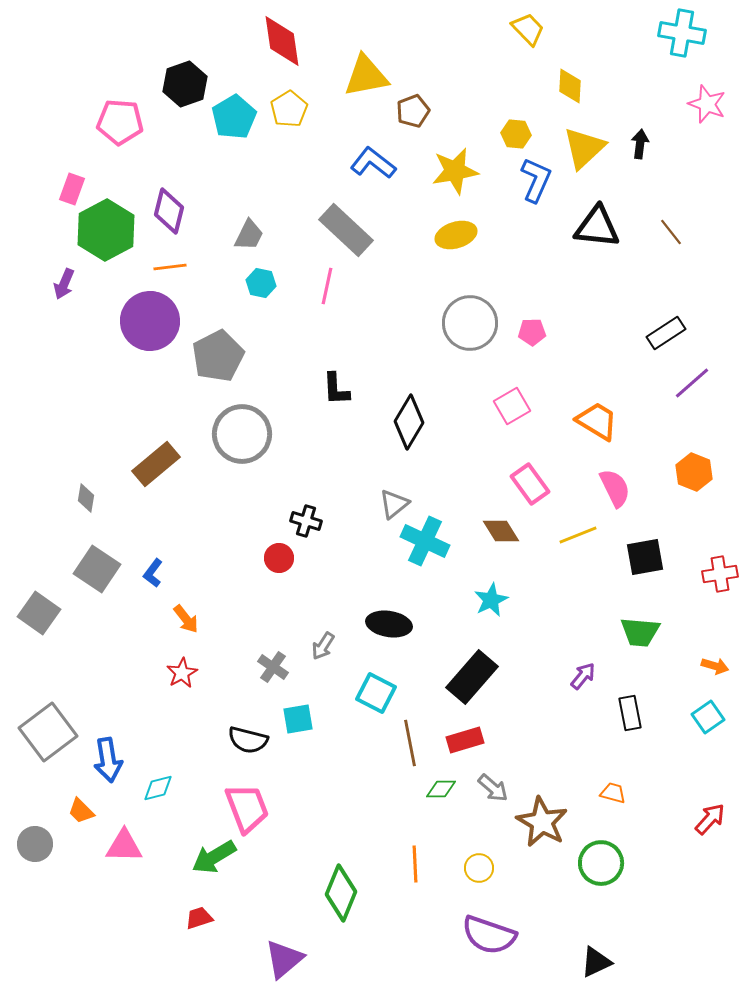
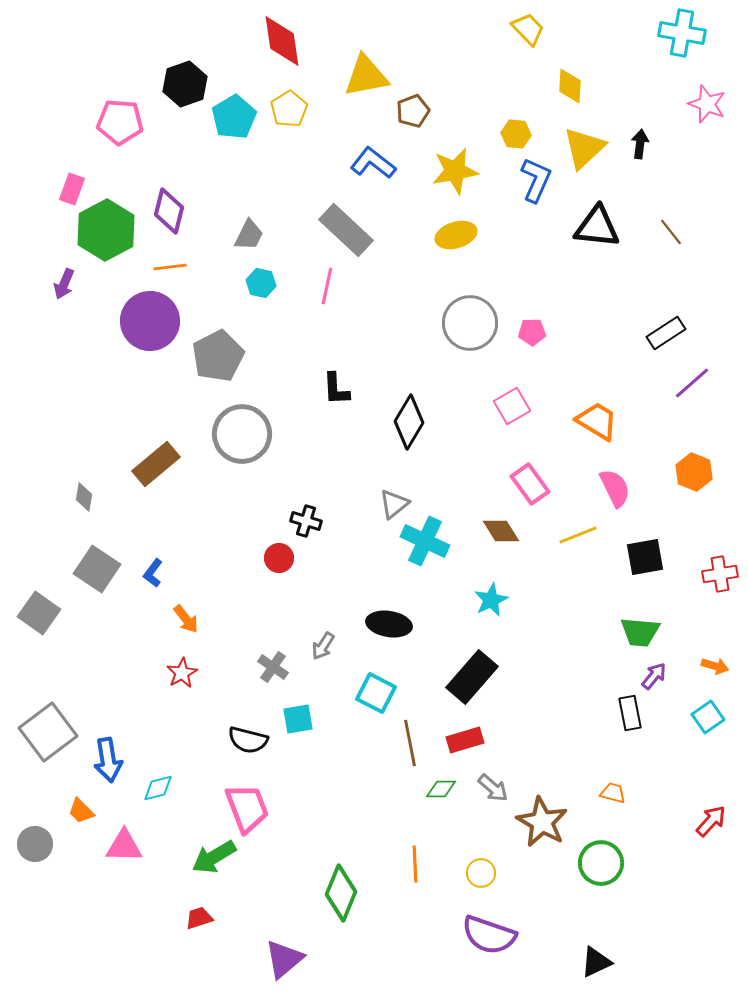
gray diamond at (86, 498): moved 2 px left, 1 px up
purple arrow at (583, 676): moved 71 px right
red arrow at (710, 819): moved 1 px right, 2 px down
yellow circle at (479, 868): moved 2 px right, 5 px down
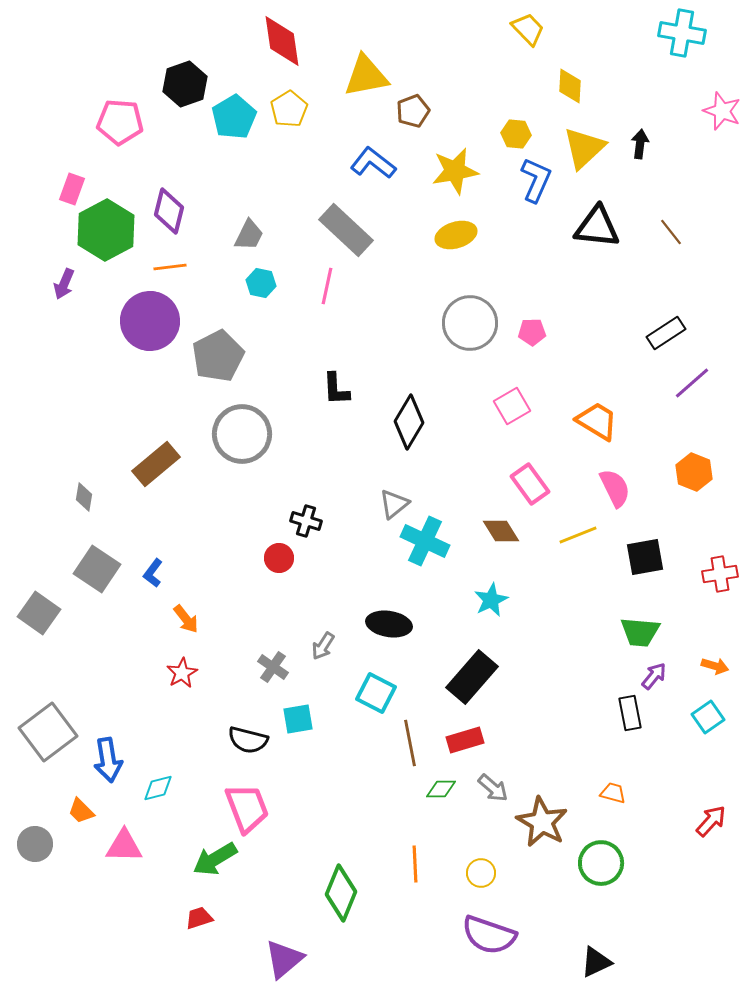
pink star at (707, 104): moved 15 px right, 7 px down
green arrow at (214, 857): moved 1 px right, 2 px down
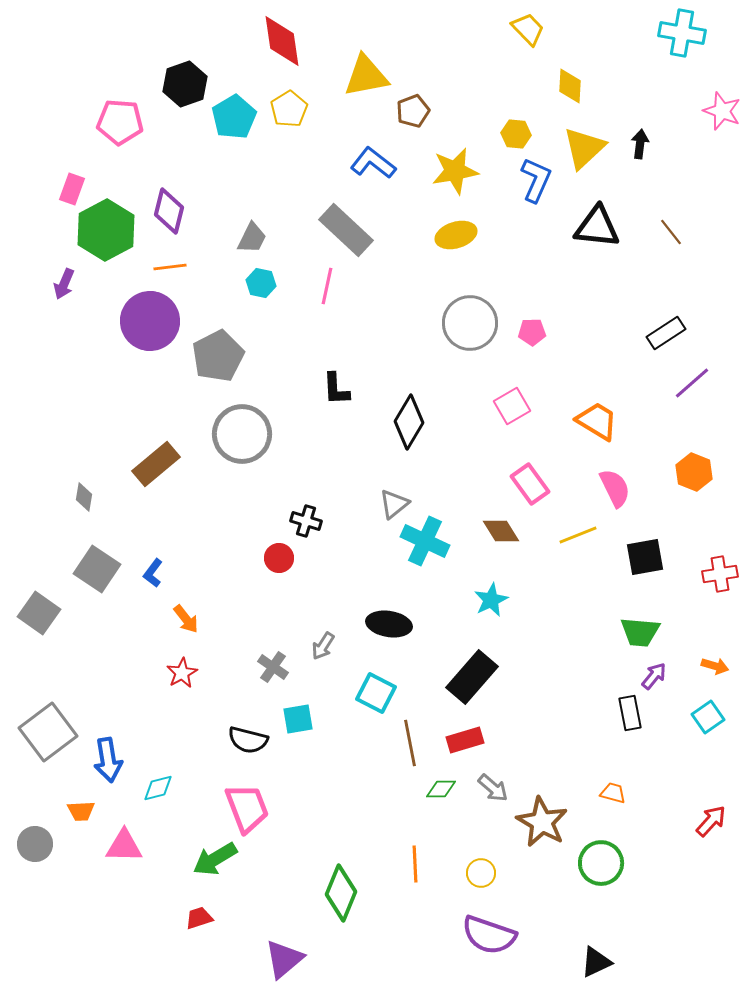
gray trapezoid at (249, 235): moved 3 px right, 3 px down
orange trapezoid at (81, 811): rotated 48 degrees counterclockwise
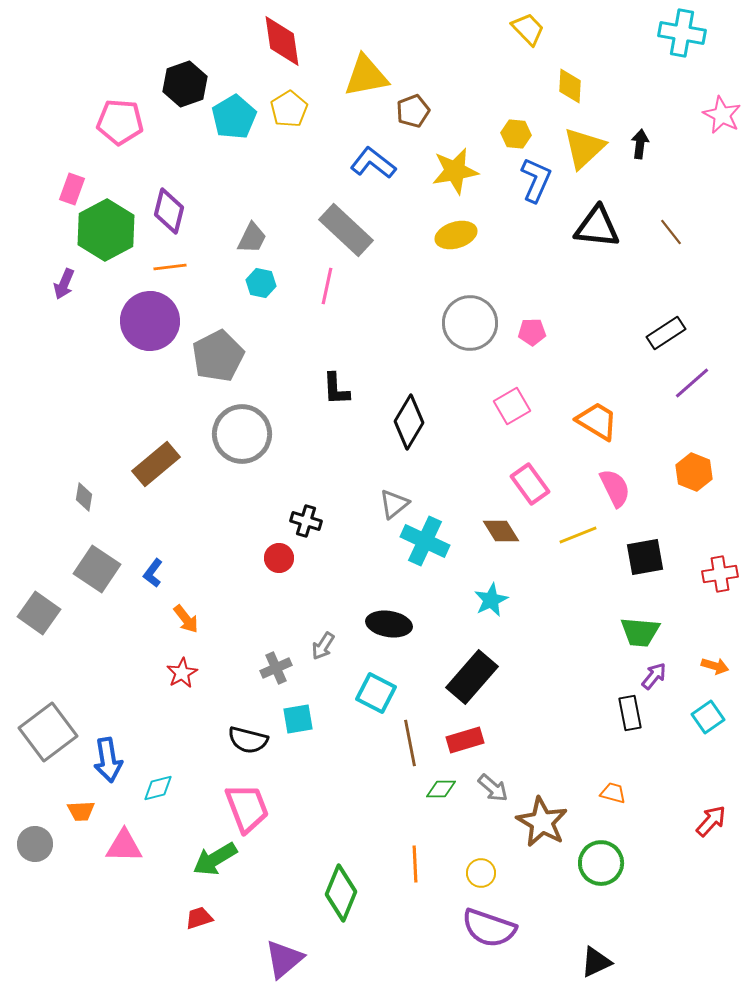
pink star at (722, 111): moved 4 px down; rotated 6 degrees clockwise
gray cross at (273, 667): moved 3 px right, 1 px down; rotated 32 degrees clockwise
purple semicircle at (489, 935): moved 7 px up
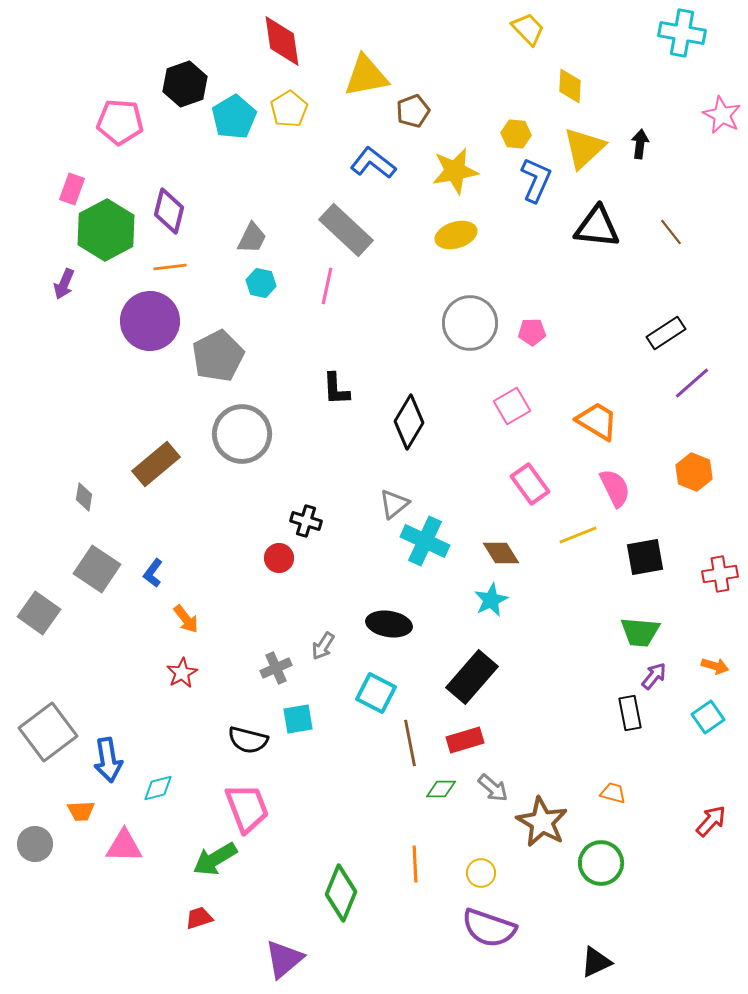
brown diamond at (501, 531): moved 22 px down
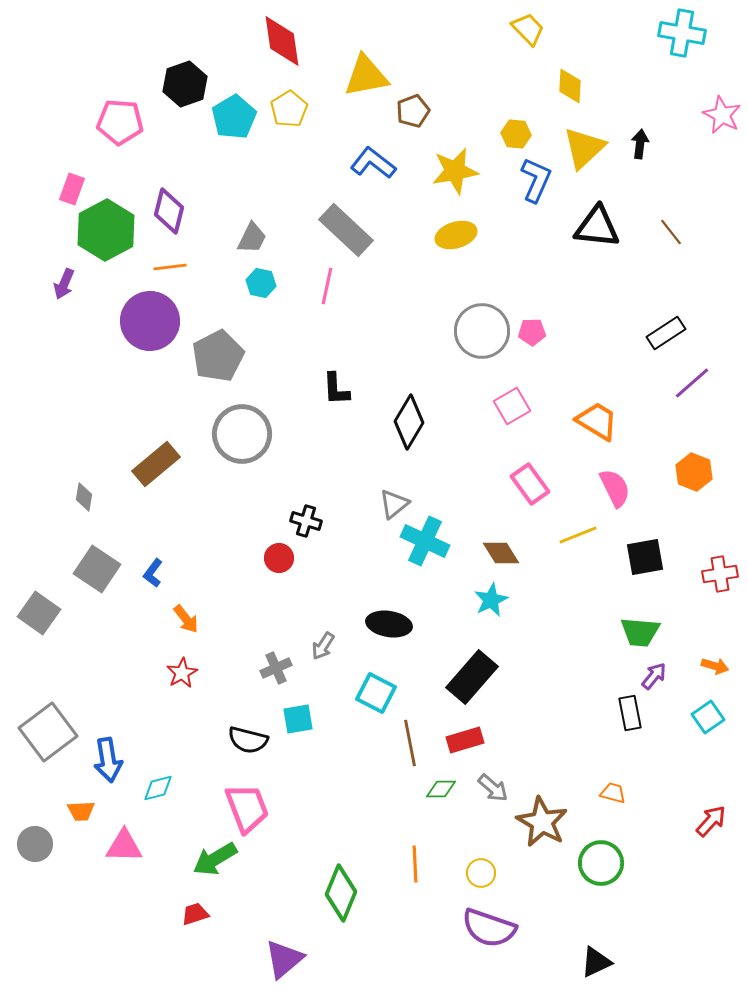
gray circle at (470, 323): moved 12 px right, 8 px down
red trapezoid at (199, 918): moved 4 px left, 4 px up
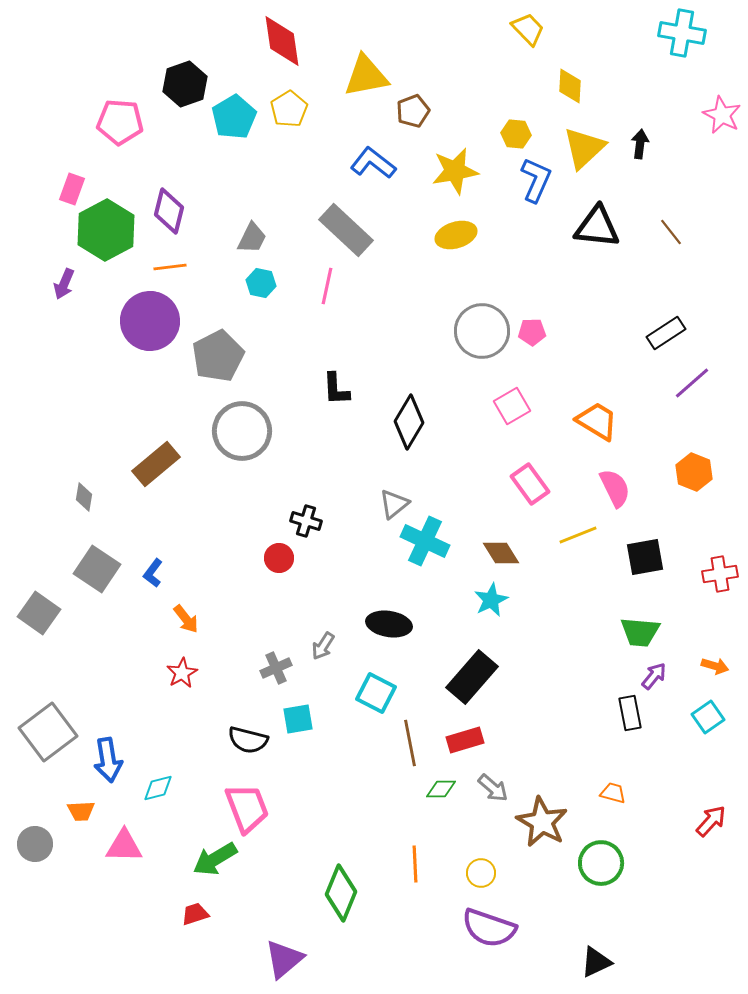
gray circle at (242, 434): moved 3 px up
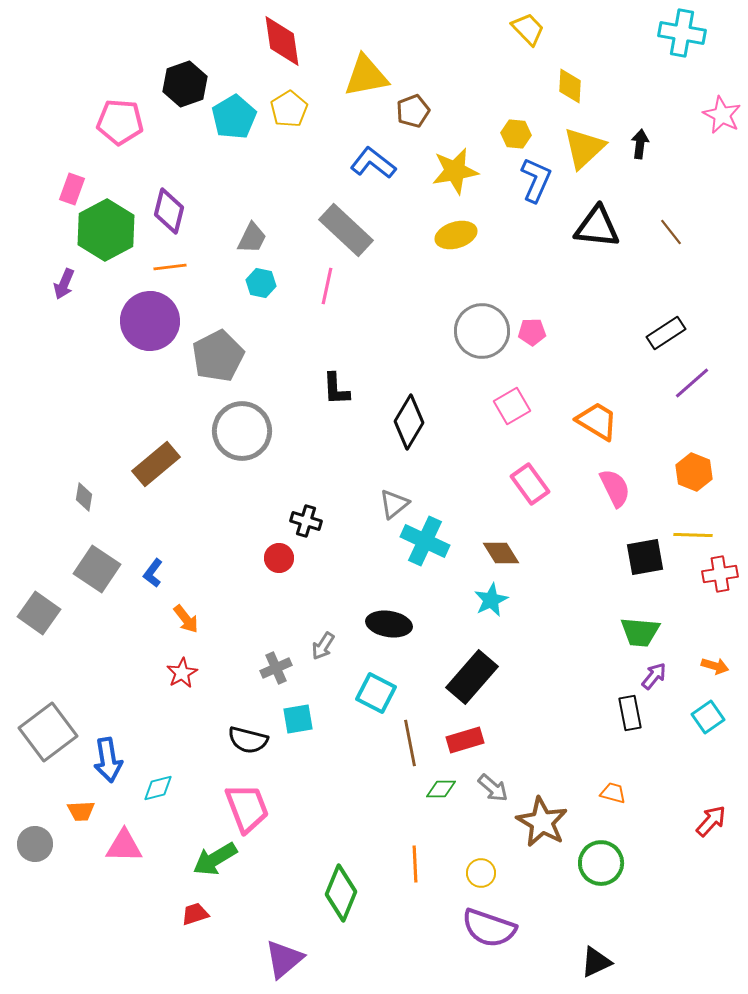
yellow line at (578, 535): moved 115 px right; rotated 24 degrees clockwise
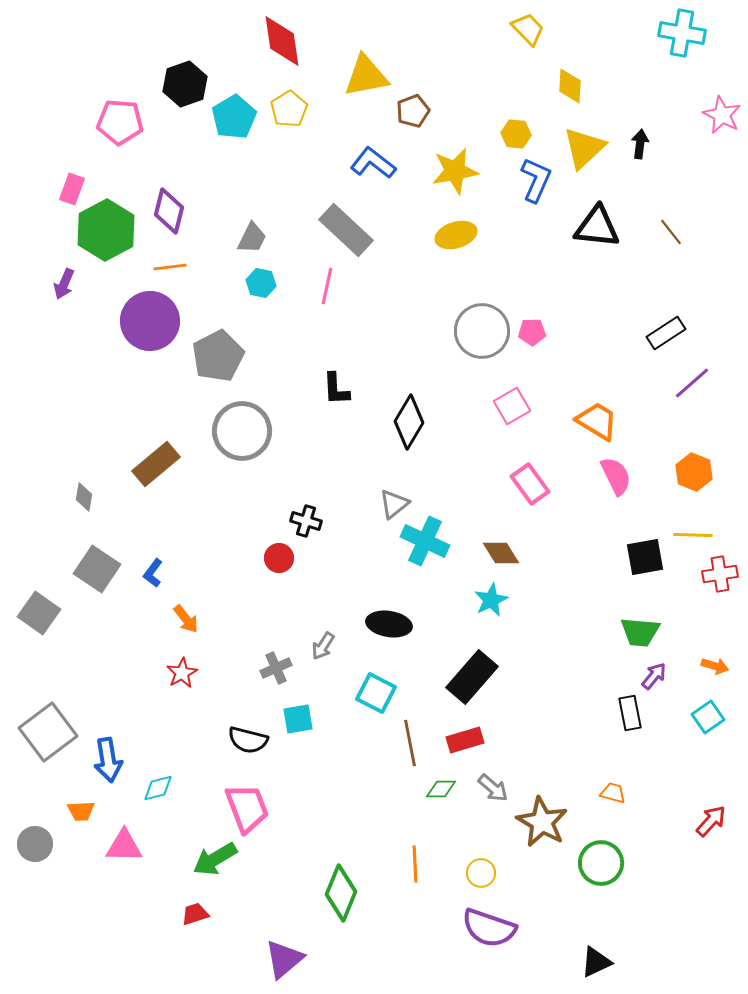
pink semicircle at (615, 488): moved 1 px right, 12 px up
